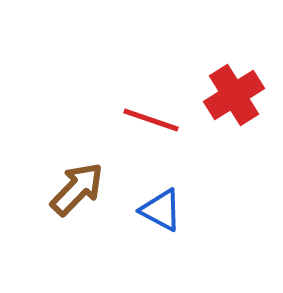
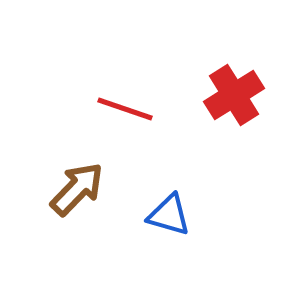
red line: moved 26 px left, 11 px up
blue triangle: moved 8 px right, 5 px down; rotated 12 degrees counterclockwise
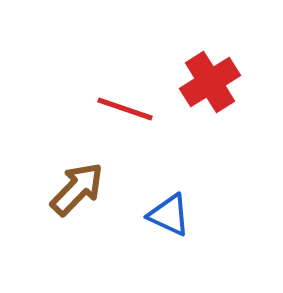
red cross: moved 24 px left, 13 px up
blue triangle: rotated 9 degrees clockwise
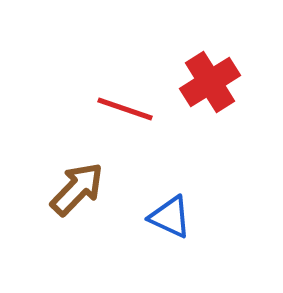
blue triangle: moved 1 px right, 2 px down
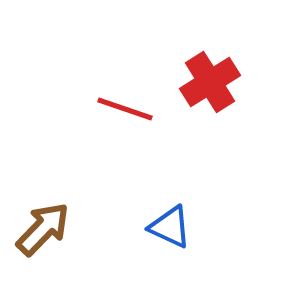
brown arrow: moved 34 px left, 40 px down
blue triangle: moved 10 px down
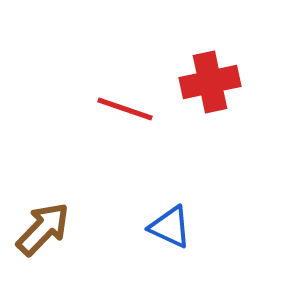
red cross: rotated 20 degrees clockwise
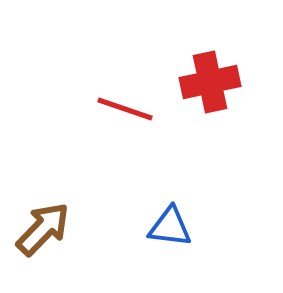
blue triangle: rotated 18 degrees counterclockwise
